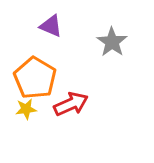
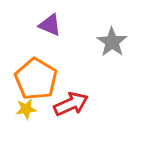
purple triangle: moved 1 px left, 1 px up
orange pentagon: moved 1 px right, 1 px down
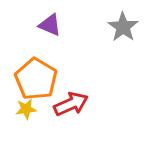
gray star: moved 11 px right, 15 px up
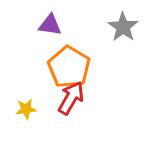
purple triangle: rotated 15 degrees counterclockwise
orange pentagon: moved 33 px right, 12 px up
red arrow: moved 6 px up; rotated 36 degrees counterclockwise
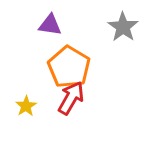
yellow star: moved 3 px up; rotated 25 degrees counterclockwise
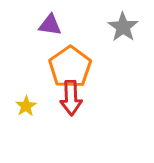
orange pentagon: moved 1 px right; rotated 6 degrees clockwise
red arrow: rotated 148 degrees clockwise
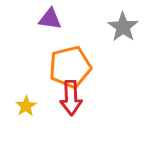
purple triangle: moved 6 px up
orange pentagon: rotated 21 degrees clockwise
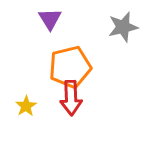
purple triangle: rotated 50 degrees clockwise
gray star: rotated 24 degrees clockwise
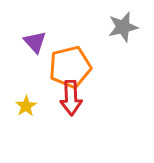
purple triangle: moved 15 px left, 23 px down; rotated 10 degrees counterclockwise
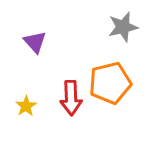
orange pentagon: moved 40 px right, 16 px down
